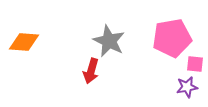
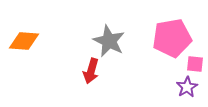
orange diamond: moved 1 px up
purple star: rotated 20 degrees counterclockwise
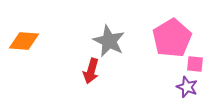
pink pentagon: rotated 21 degrees counterclockwise
purple star: rotated 20 degrees counterclockwise
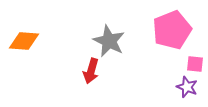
pink pentagon: moved 8 px up; rotated 9 degrees clockwise
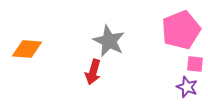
pink pentagon: moved 9 px right
orange diamond: moved 3 px right, 8 px down
red arrow: moved 2 px right, 1 px down
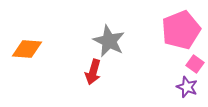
pink square: rotated 30 degrees clockwise
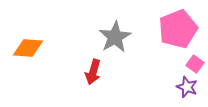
pink pentagon: moved 3 px left, 1 px up
gray star: moved 6 px right, 4 px up; rotated 16 degrees clockwise
orange diamond: moved 1 px right, 1 px up
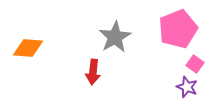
red arrow: rotated 10 degrees counterclockwise
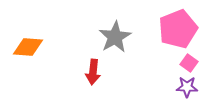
orange diamond: moved 1 px up
pink square: moved 6 px left, 1 px up
purple star: rotated 20 degrees counterclockwise
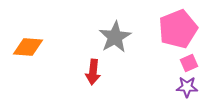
pink square: rotated 30 degrees clockwise
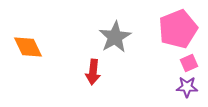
orange diamond: rotated 60 degrees clockwise
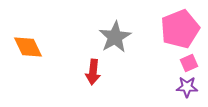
pink pentagon: moved 2 px right
